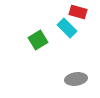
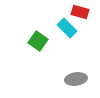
red rectangle: moved 2 px right
green square: moved 1 px down; rotated 24 degrees counterclockwise
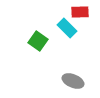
red rectangle: rotated 18 degrees counterclockwise
gray ellipse: moved 3 px left, 2 px down; rotated 30 degrees clockwise
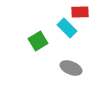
green square: rotated 24 degrees clockwise
gray ellipse: moved 2 px left, 13 px up
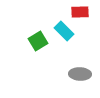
cyan rectangle: moved 3 px left, 3 px down
gray ellipse: moved 9 px right, 6 px down; rotated 20 degrees counterclockwise
